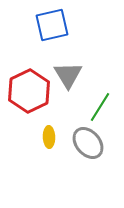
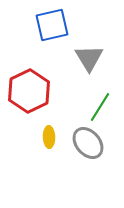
gray triangle: moved 21 px right, 17 px up
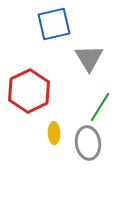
blue square: moved 2 px right, 1 px up
yellow ellipse: moved 5 px right, 4 px up
gray ellipse: rotated 32 degrees clockwise
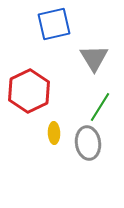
gray triangle: moved 5 px right
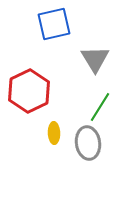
gray triangle: moved 1 px right, 1 px down
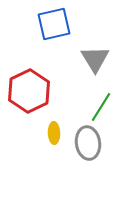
green line: moved 1 px right
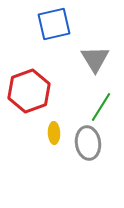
red hexagon: rotated 6 degrees clockwise
